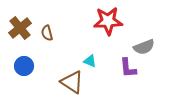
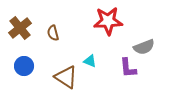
brown semicircle: moved 6 px right
brown triangle: moved 6 px left, 5 px up
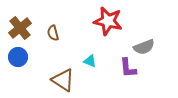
red star: rotated 16 degrees clockwise
blue circle: moved 6 px left, 9 px up
brown triangle: moved 3 px left, 3 px down
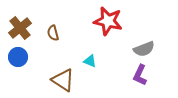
gray semicircle: moved 2 px down
purple L-shape: moved 12 px right, 7 px down; rotated 30 degrees clockwise
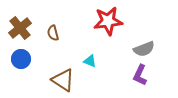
red star: rotated 20 degrees counterclockwise
blue circle: moved 3 px right, 2 px down
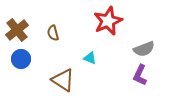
red star: rotated 16 degrees counterclockwise
brown cross: moved 3 px left, 2 px down
cyan triangle: moved 3 px up
